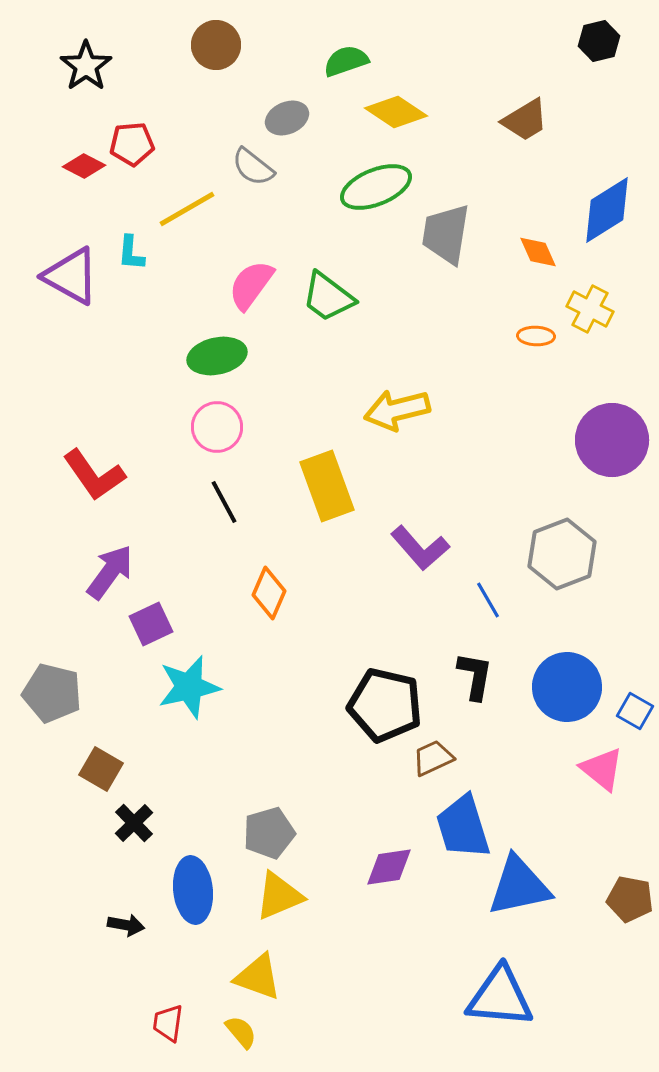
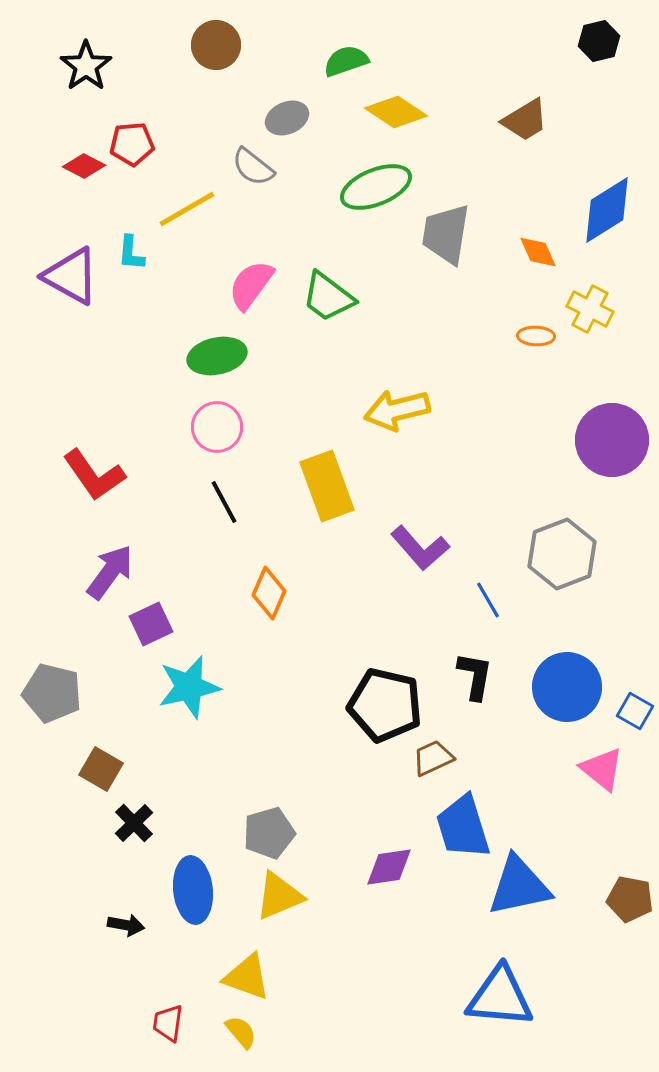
yellow triangle at (258, 977): moved 11 px left
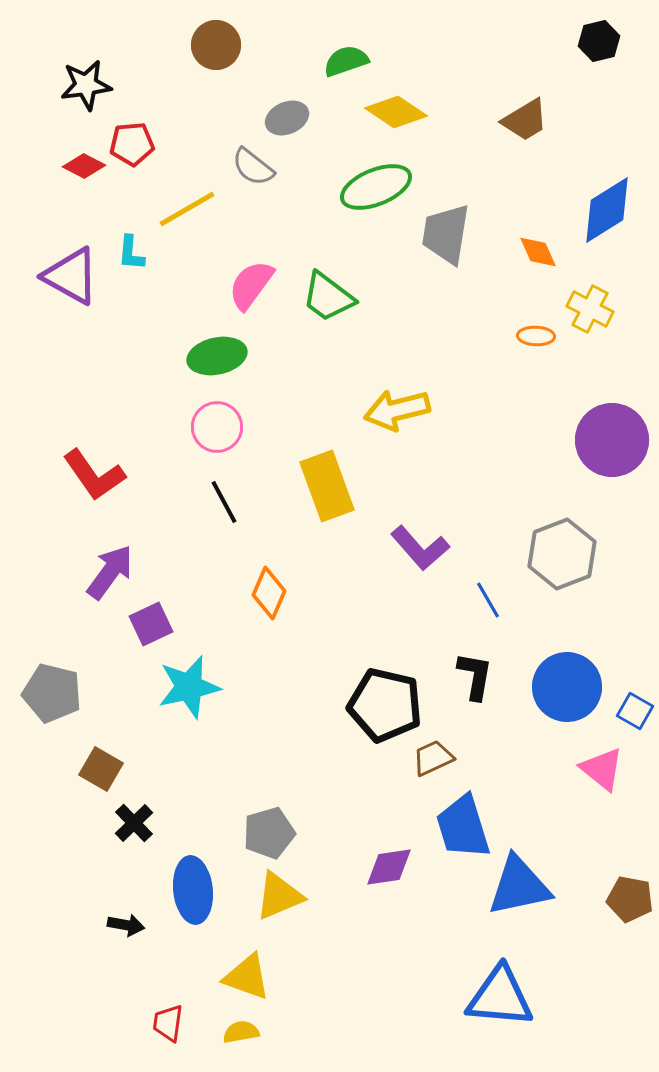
black star at (86, 66): moved 19 px down; rotated 27 degrees clockwise
yellow semicircle at (241, 1032): rotated 60 degrees counterclockwise
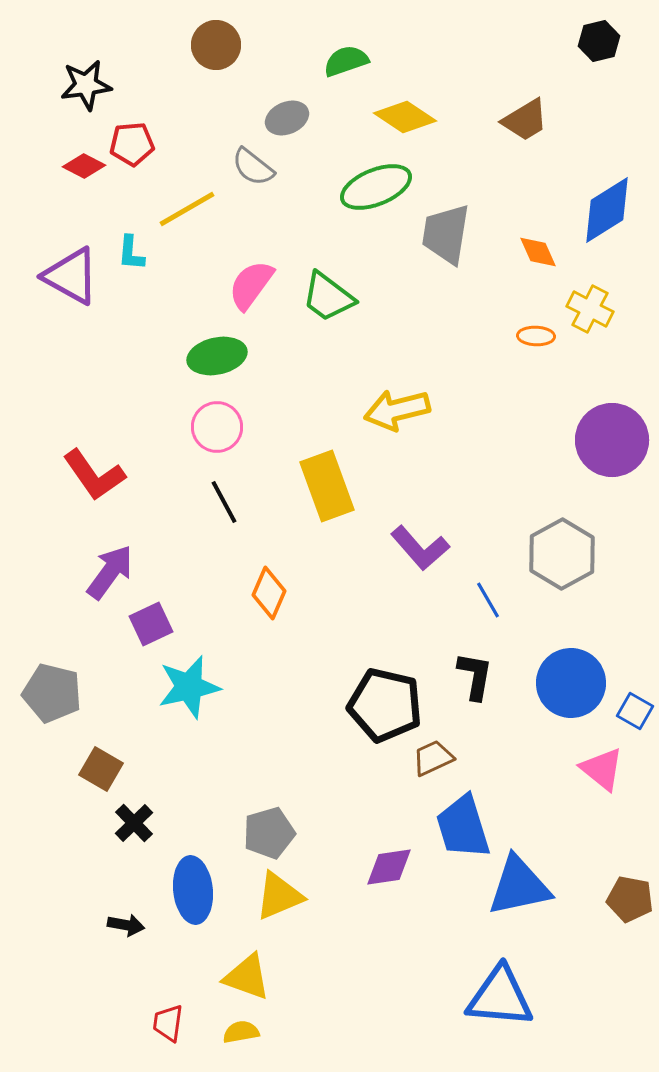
yellow diamond at (396, 112): moved 9 px right, 5 px down
gray hexagon at (562, 554): rotated 8 degrees counterclockwise
blue circle at (567, 687): moved 4 px right, 4 px up
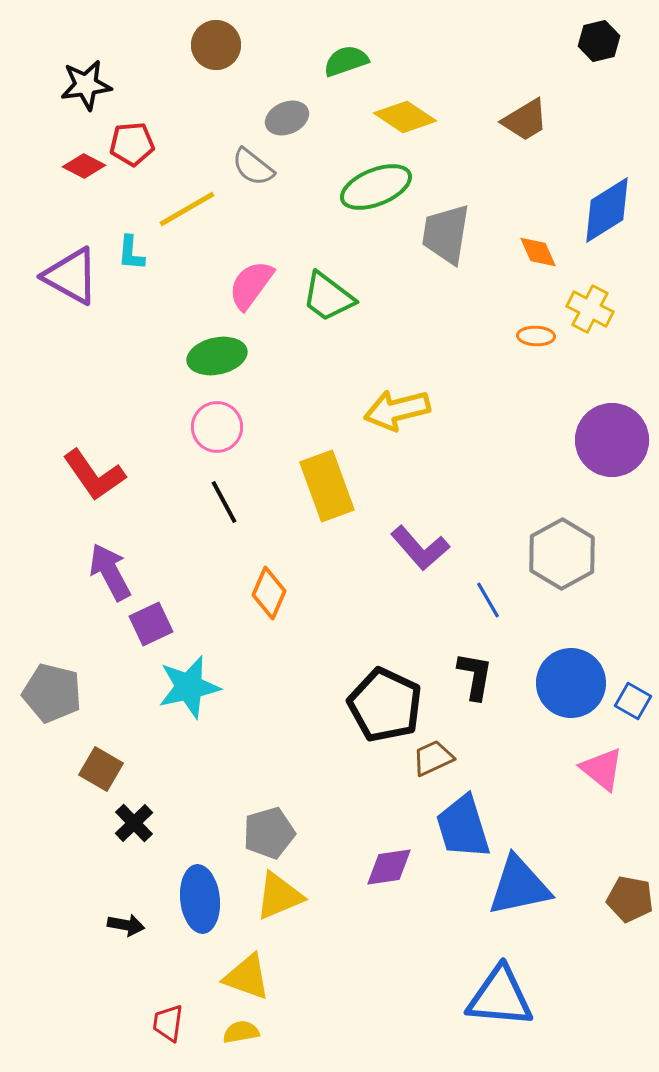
purple arrow at (110, 572): rotated 64 degrees counterclockwise
black pentagon at (385, 705): rotated 12 degrees clockwise
blue square at (635, 711): moved 2 px left, 10 px up
blue ellipse at (193, 890): moved 7 px right, 9 px down
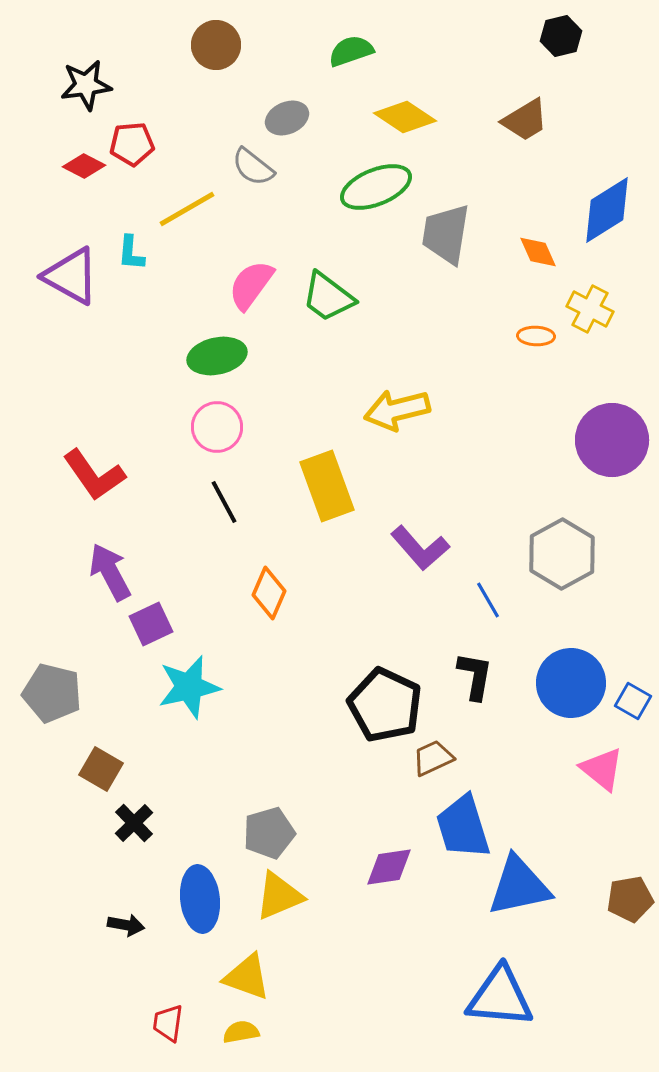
black hexagon at (599, 41): moved 38 px left, 5 px up
green semicircle at (346, 61): moved 5 px right, 10 px up
brown pentagon at (630, 899): rotated 21 degrees counterclockwise
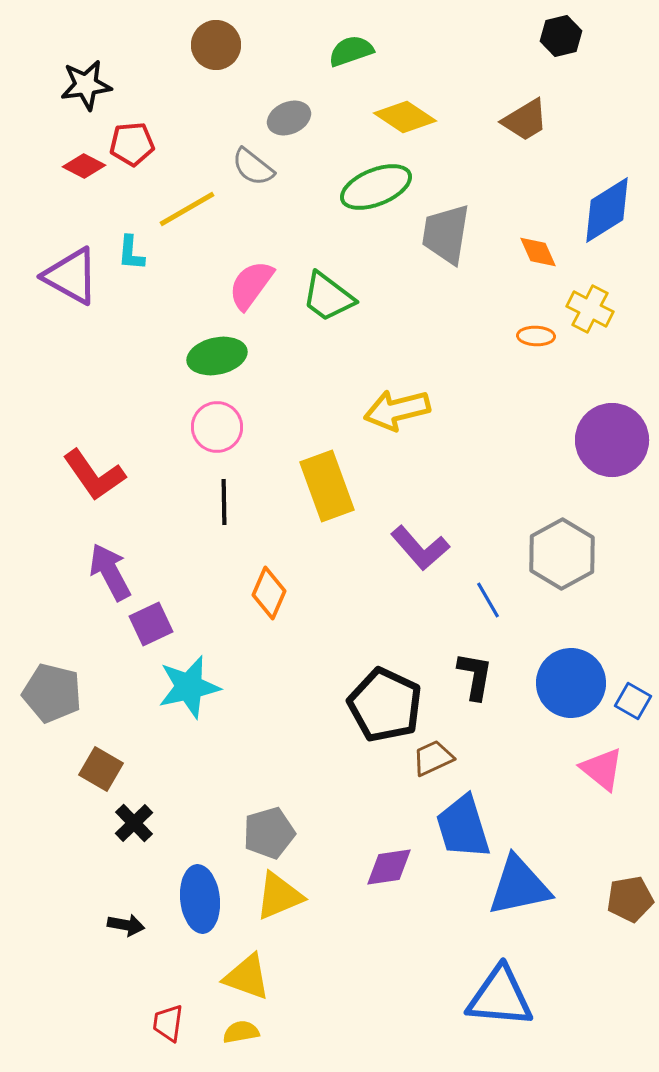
gray ellipse at (287, 118): moved 2 px right
black line at (224, 502): rotated 27 degrees clockwise
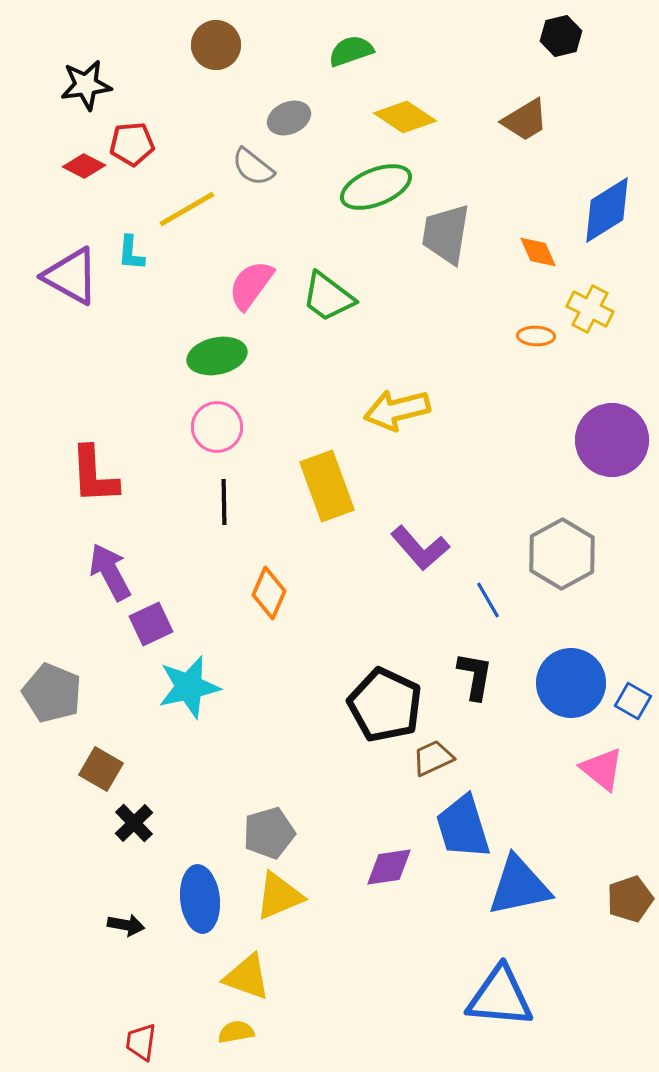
red L-shape at (94, 475): rotated 32 degrees clockwise
gray pentagon at (52, 693): rotated 8 degrees clockwise
brown pentagon at (630, 899): rotated 9 degrees counterclockwise
red trapezoid at (168, 1023): moved 27 px left, 19 px down
yellow semicircle at (241, 1032): moved 5 px left
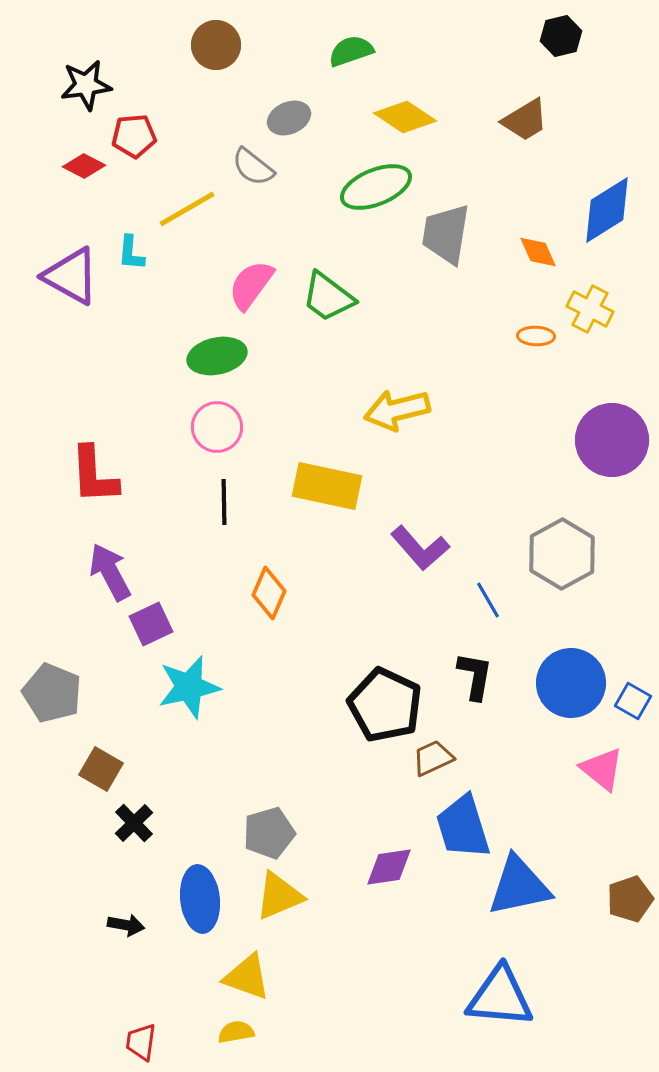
red pentagon at (132, 144): moved 2 px right, 8 px up
yellow rectangle at (327, 486): rotated 58 degrees counterclockwise
